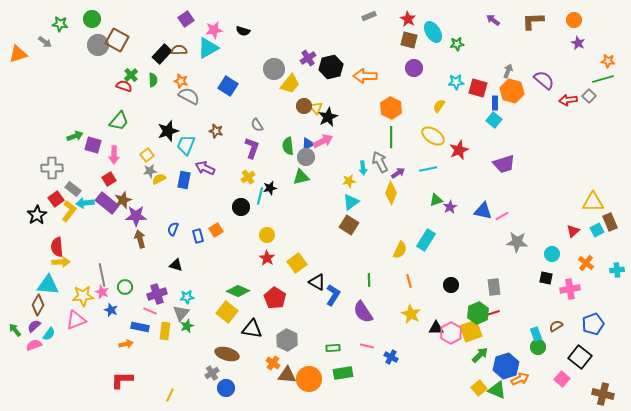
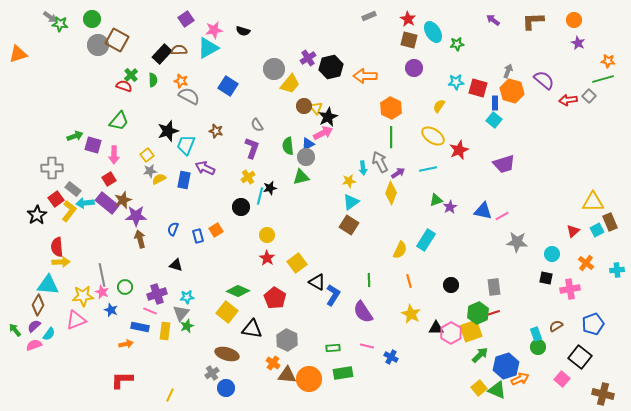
gray arrow at (45, 42): moved 5 px right, 25 px up
pink arrow at (323, 141): moved 8 px up
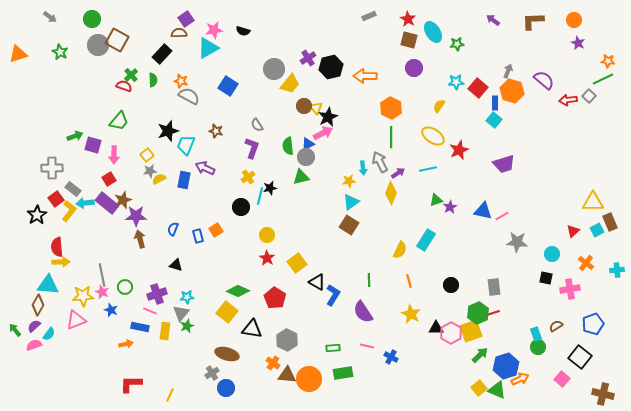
green star at (60, 24): moved 28 px down; rotated 21 degrees clockwise
brown semicircle at (179, 50): moved 17 px up
green line at (603, 79): rotated 10 degrees counterclockwise
red square at (478, 88): rotated 24 degrees clockwise
red L-shape at (122, 380): moved 9 px right, 4 px down
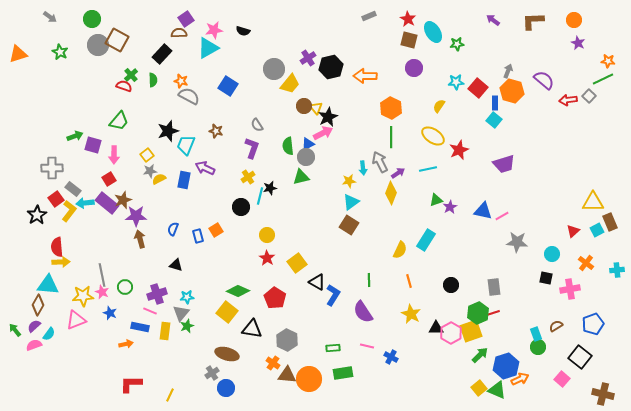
blue star at (111, 310): moved 1 px left, 3 px down
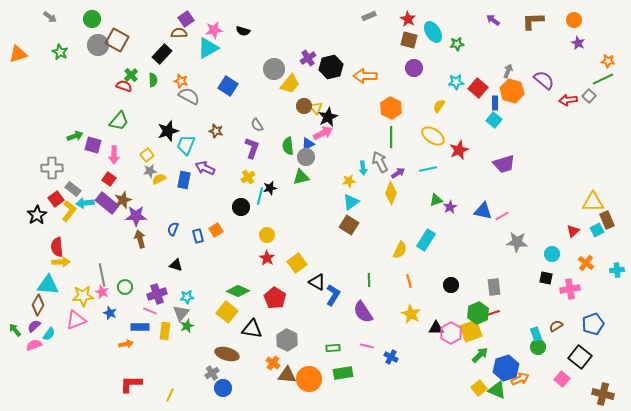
red square at (109, 179): rotated 24 degrees counterclockwise
brown rectangle at (610, 222): moved 3 px left, 2 px up
blue rectangle at (140, 327): rotated 12 degrees counterclockwise
blue hexagon at (506, 366): moved 2 px down
blue circle at (226, 388): moved 3 px left
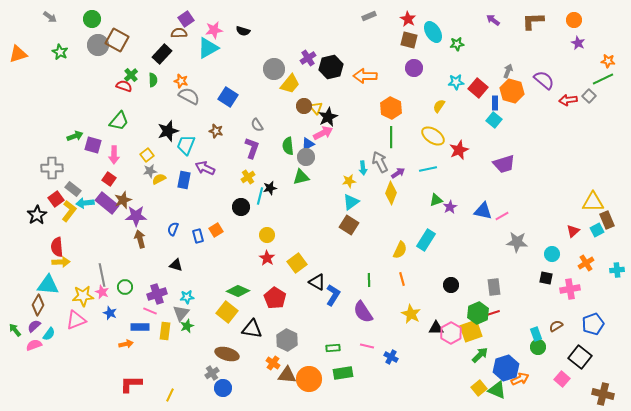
blue square at (228, 86): moved 11 px down
orange cross at (586, 263): rotated 21 degrees clockwise
orange line at (409, 281): moved 7 px left, 2 px up
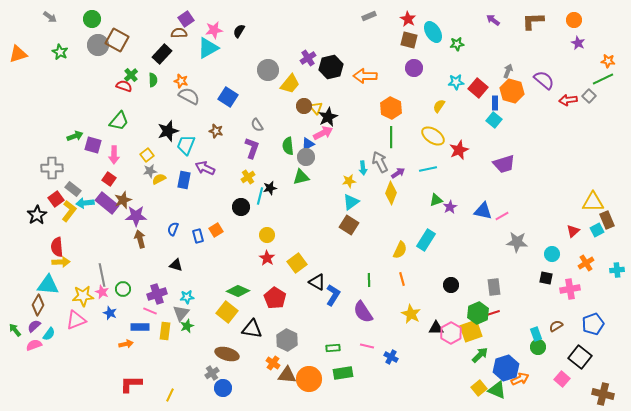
black semicircle at (243, 31): moved 4 px left; rotated 104 degrees clockwise
gray circle at (274, 69): moved 6 px left, 1 px down
green circle at (125, 287): moved 2 px left, 2 px down
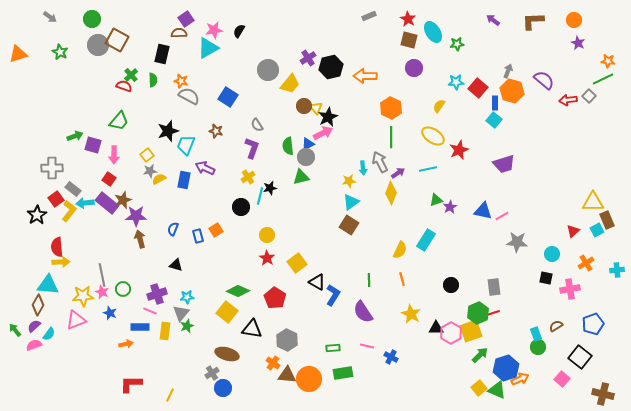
black rectangle at (162, 54): rotated 30 degrees counterclockwise
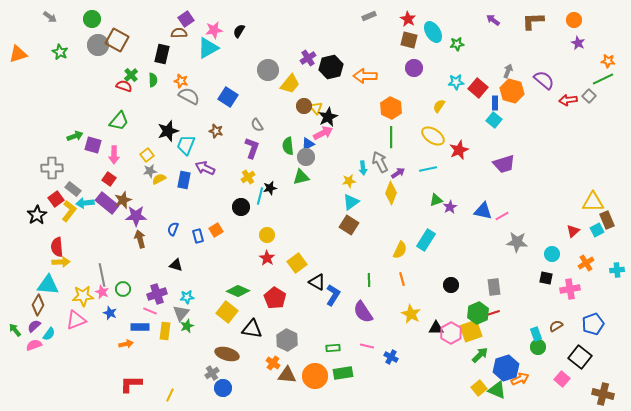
orange circle at (309, 379): moved 6 px right, 3 px up
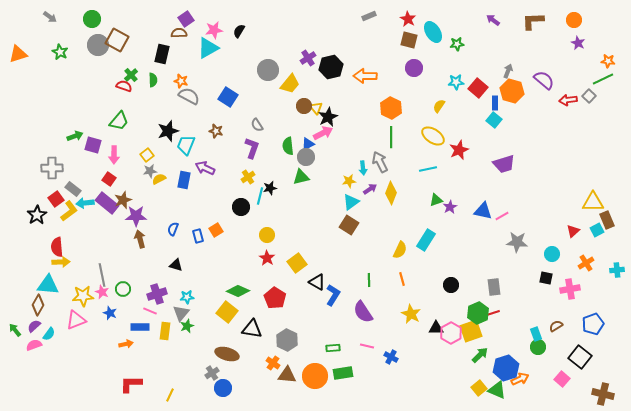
purple arrow at (398, 173): moved 28 px left, 16 px down
yellow L-shape at (69, 211): rotated 15 degrees clockwise
